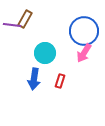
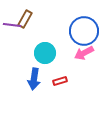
pink arrow: rotated 30 degrees clockwise
red rectangle: rotated 56 degrees clockwise
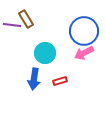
brown rectangle: moved 1 px right; rotated 60 degrees counterclockwise
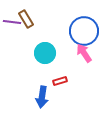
purple line: moved 3 px up
pink arrow: rotated 84 degrees clockwise
blue arrow: moved 8 px right, 18 px down
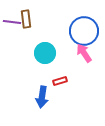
brown rectangle: rotated 24 degrees clockwise
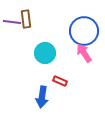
red rectangle: rotated 40 degrees clockwise
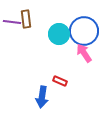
cyan circle: moved 14 px right, 19 px up
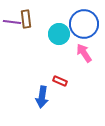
blue circle: moved 7 px up
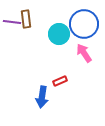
red rectangle: rotated 48 degrees counterclockwise
